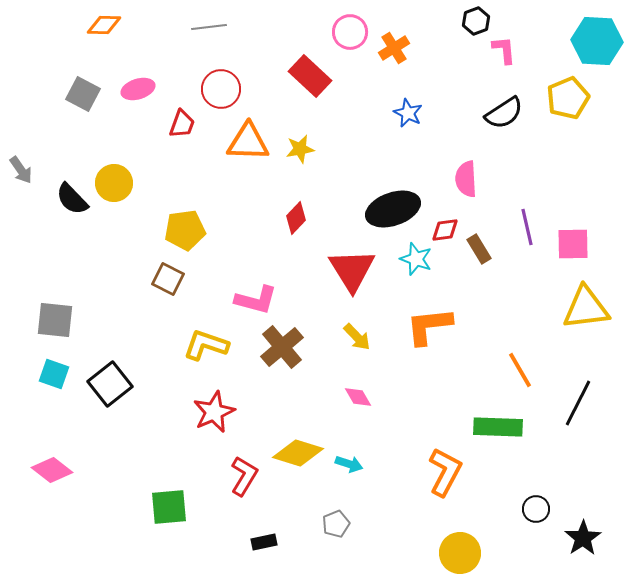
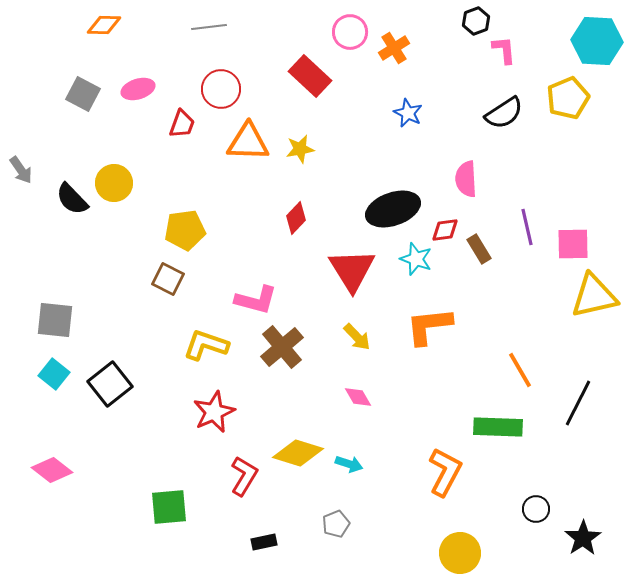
yellow triangle at (586, 308): moved 8 px right, 12 px up; rotated 6 degrees counterclockwise
cyan square at (54, 374): rotated 20 degrees clockwise
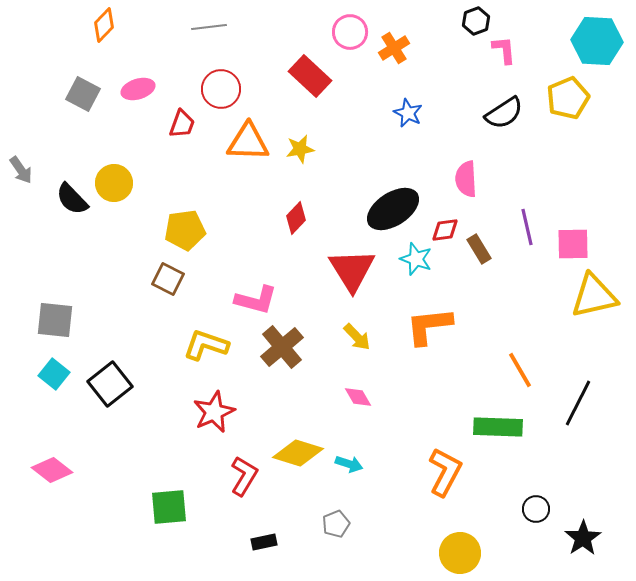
orange diamond at (104, 25): rotated 48 degrees counterclockwise
black ellipse at (393, 209): rotated 14 degrees counterclockwise
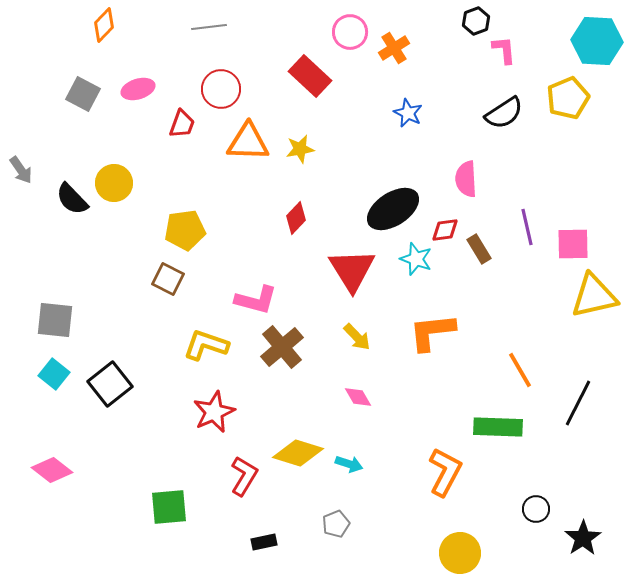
orange L-shape at (429, 326): moved 3 px right, 6 px down
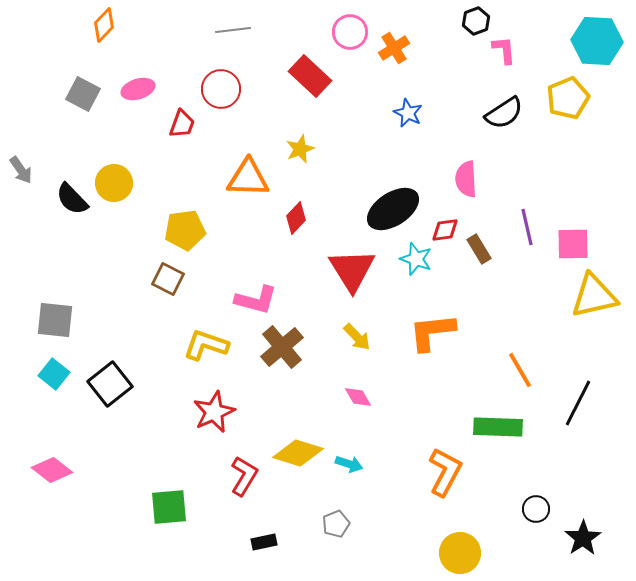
gray line at (209, 27): moved 24 px right, 3 px down
orange triangle at (248, 142): moved 36 px down
yellow star at (300, 149): rotated 12 degrees counterclockwise
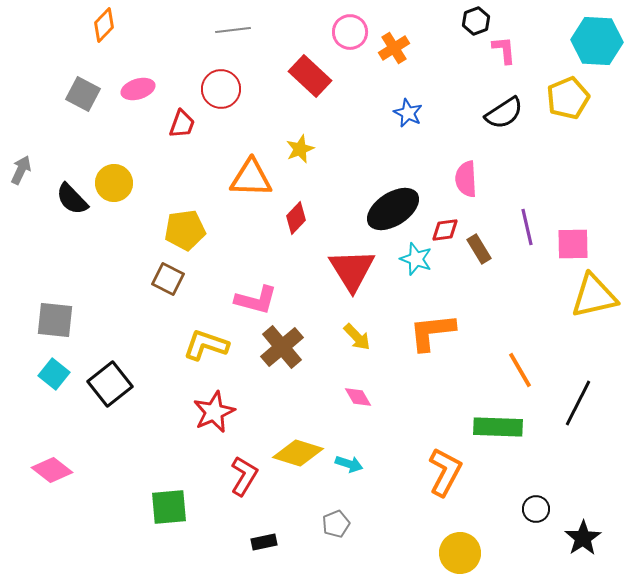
gray arrow at (21, 170): rotated 120 degrees counterclockwise
orange triangle at (248, 178): moved 3 px right
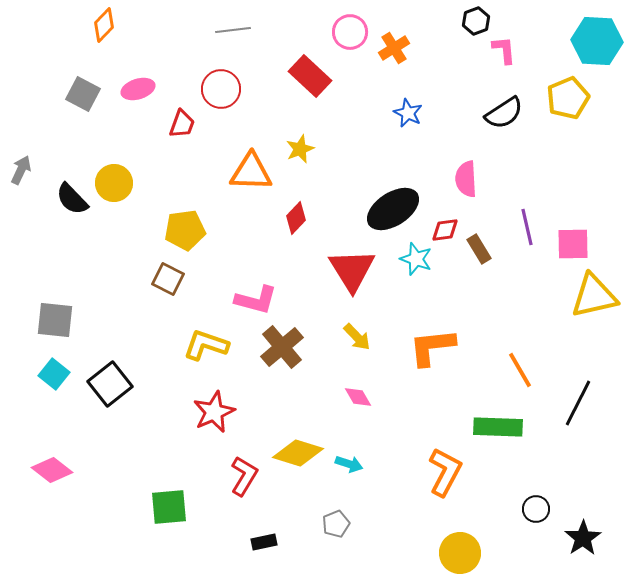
orange triangle at (251, 178): moved 6 px up
orange L-shape at (432, 332): moved 15 px down
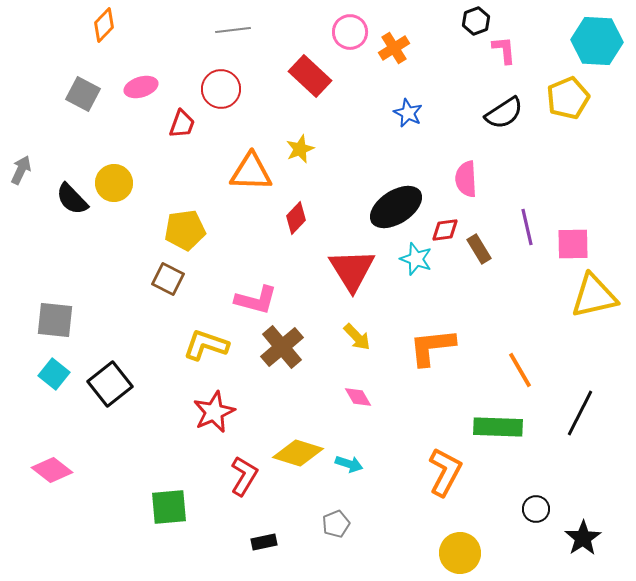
pink ellipse at (138, 89): moved 3 px right, 2 px up
black ellipse at (393, 209): moved 3 px right, 2 px up
black line at (578, 403): moved 2 px right, 10 px down
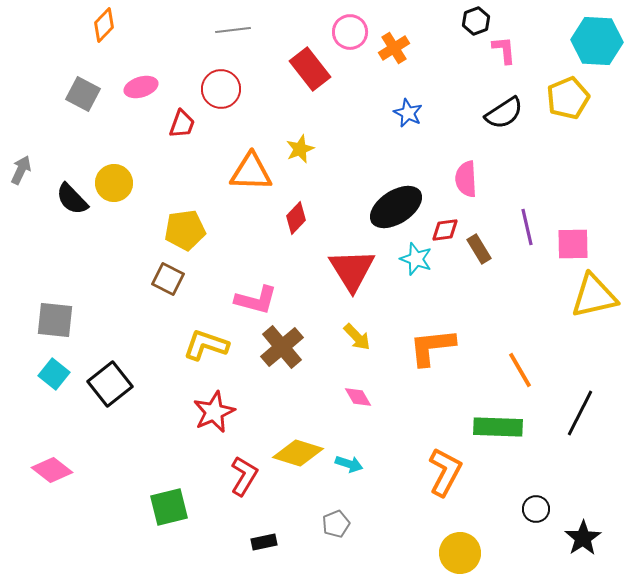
red rectangle at (310, 76): moved 7 px up; rotated 9 degrees clockwise
green square at (169, 507): rotated 9 degrees counterclockwise
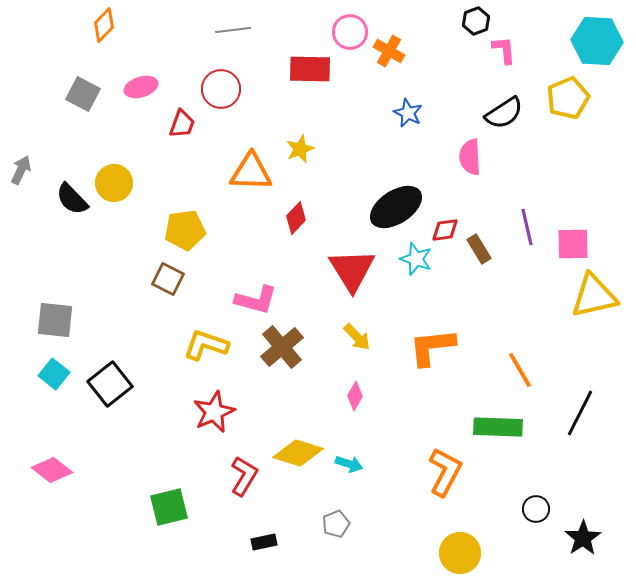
orange cross at (394, 48): moved 5 px left, 3 px down; rotated 28 degrees counterclockwise
red rectangle at (310, 69): rotated 51 degrees counterclockwise
pink semicircle at (466, 179): moved 4 px right, 22 px up
pink diamond at (358, 397): moved 3 px left, 1 px up; rotated 60 degrees clockwise
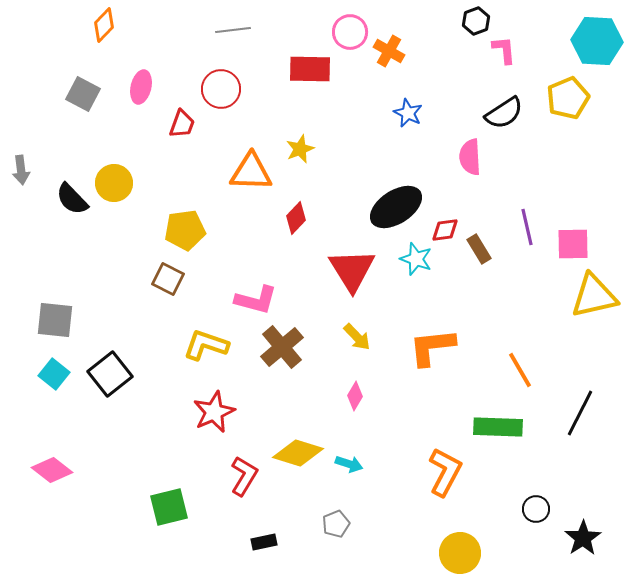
pink ellipse at (141, 87): rotated 60 degrees counterclockwise
gray arrow at (21, 170): rotated 148 degrees clockwise
black square at (110, 384): moved 10 px up
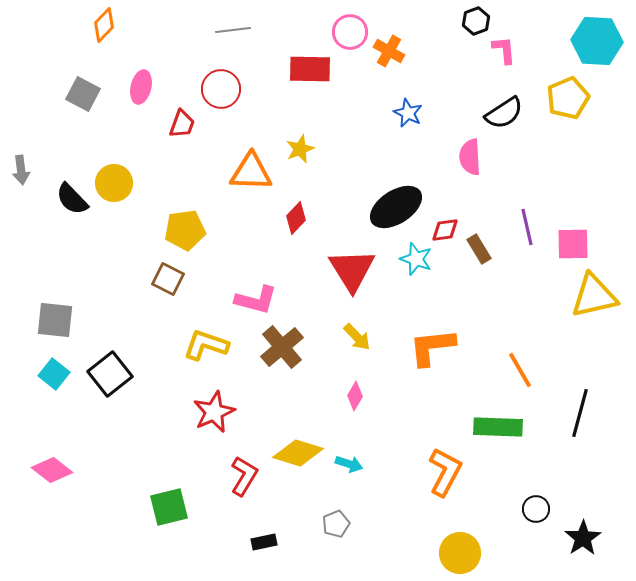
black line at (580, 413): rotated 12 degrees counterclockwise
